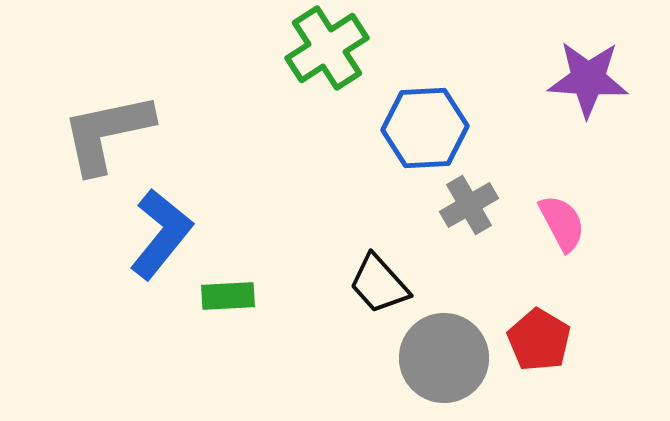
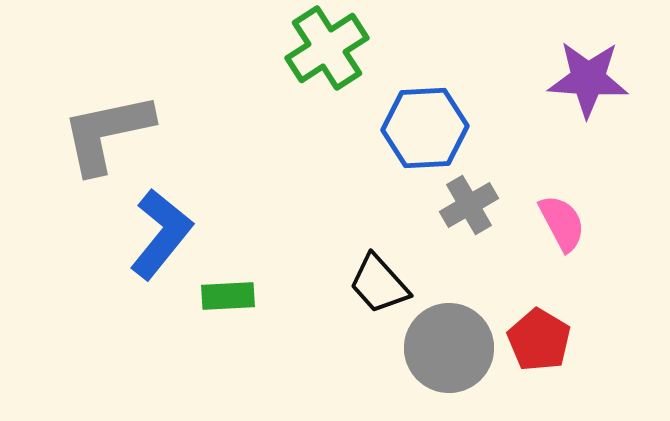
gray circle: moved 5 px right, 10 px up
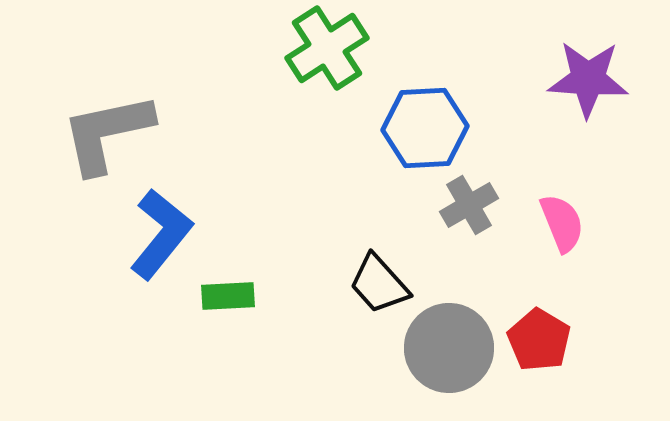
pink semicircle: rotated 6 degrees clockwise
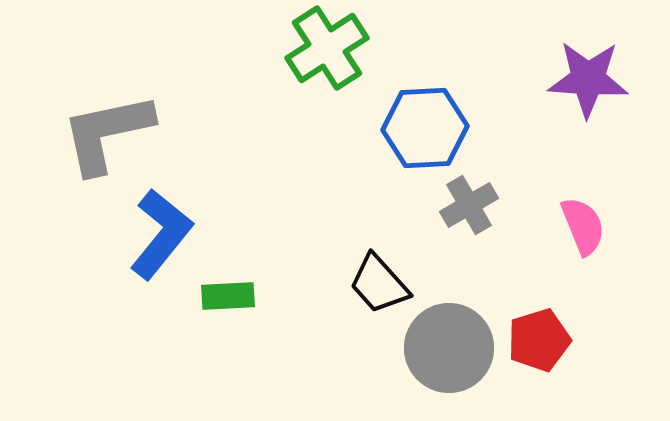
pink semicircle: moved 21 px right, 3 px down
red pentagon: rotated 24 degrees clockwise
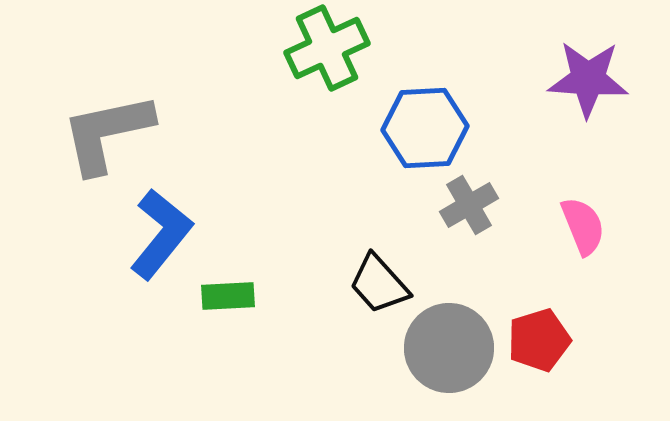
green cross: rotated 8 degrees clockwise
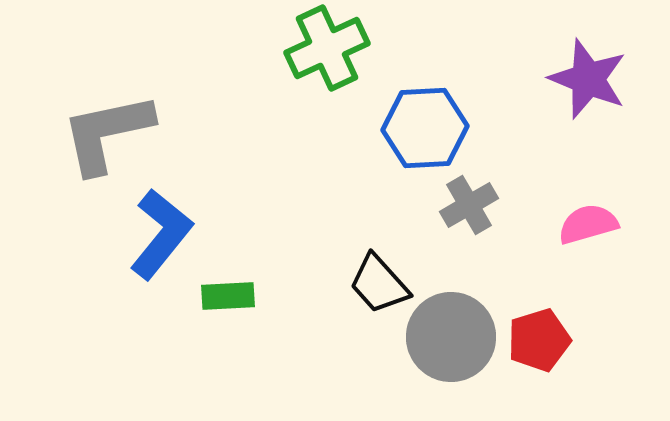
purple star: rotated 18 degrees clockwise
pink semicircle: moved 5 px right, 2 px up; rotated 84 degrees counterclockwise
gray circle: moved 2 px right, 11 px up
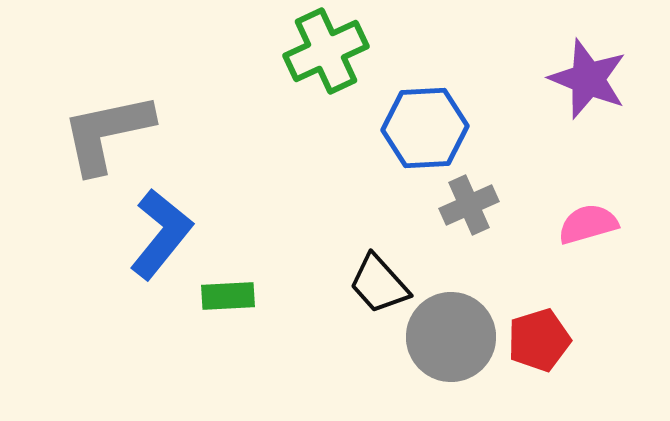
green cross: moved 1 px left, 3 px down
gray cross: rotated 6 degrees clockwise
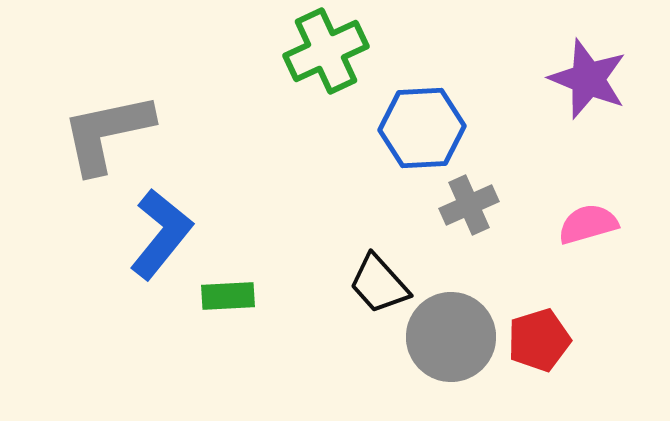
blue hexagon: moved 3 px left
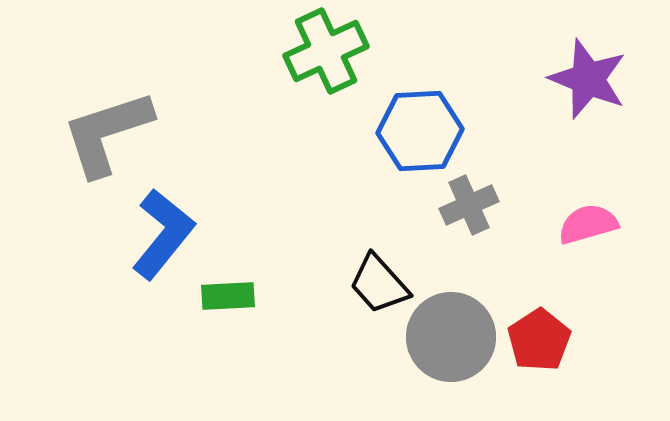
blue hexagon: moved 2 px left, 3 px down
gray L-shape: rotated 6 degrees counterclockwise
blue L-shape: moved 2 px right
red pentagon: rotated 16 degrees counterclockwise
